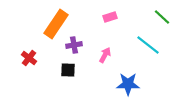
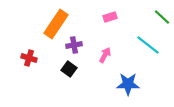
red cross: rotated 21 degrees counterclockwise
black square: moved 1 px right, 1 px up; rotated 35 degrees clockwise
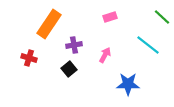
orange rectangle: moved 7 px left
black square: rotated 14 degrees clockwise
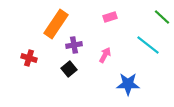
orange rectangle: moved 7 px right
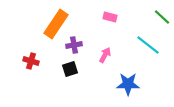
pink rectangle: rotated 32 degrees clockwise
red cross: moved 2 px right, 3 px down
black square: moved 1 px right; rotated 21 degrees clockwise
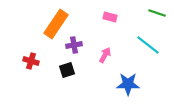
green line: moved 5 px left, 4 px up; rotated 24 degrees counterclockwise
black square: moved 3 px left, 1 px down
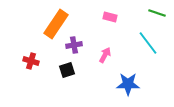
cyan line: moved 2 px up; rotated 15 degrees clockwise
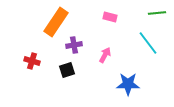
green line: rotated 24 degrees counterclockwise
orange rectangle: moved 2 px up
red cross: moved 1 px right
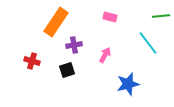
green line: moved 4 px right, 3 px down
blue star: rotated 15 degrees counterclockwise
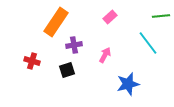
pink rectangle: rotated 56 degrees counterclockwise
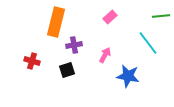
orange rectangle: rotated 20 degrees counterclockwise
blue star: moved 8 px up; rotated 25 degrees clockwise
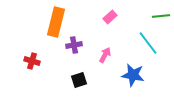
black square: moved 12 px right, 10 px down
blue star: moved 5 px right, 1 px up
